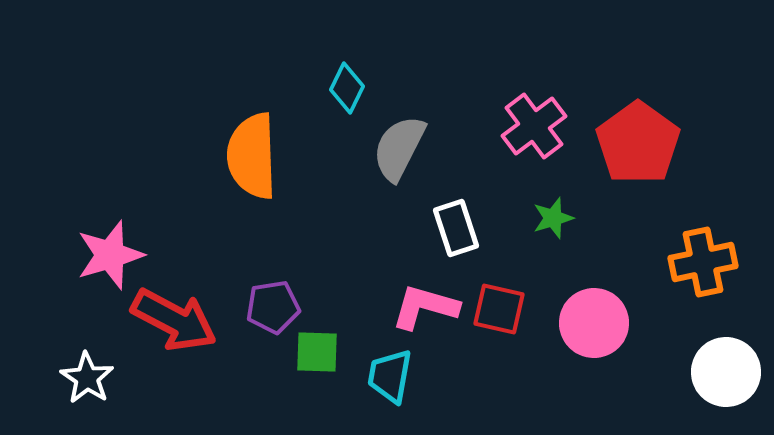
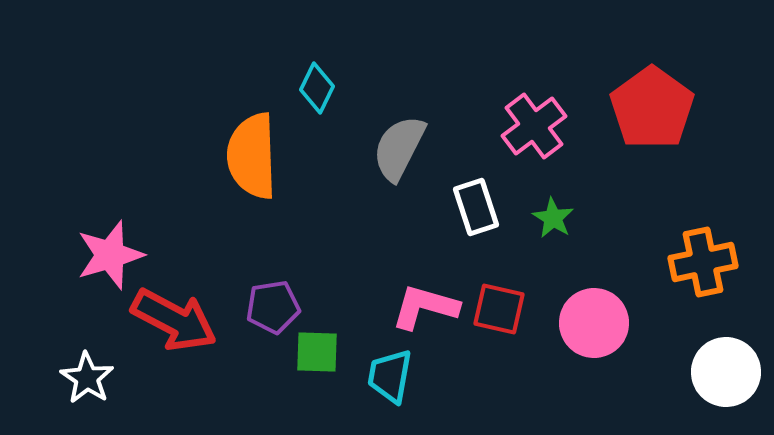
cyan diamond: moved 30 px left
red pentagon: moved 14 px right, 35 px up
green star: rotated 24 degrees counterclockwise
white rectangle: moved 20 px right, 21 px up
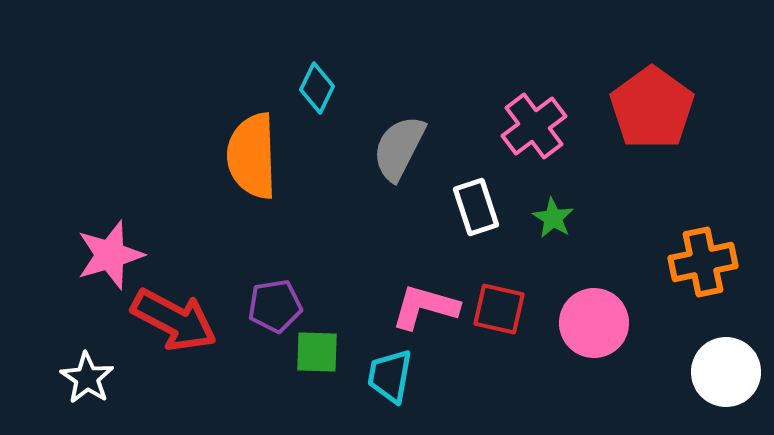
purple pentagon: moved 2 px right, 1 px up
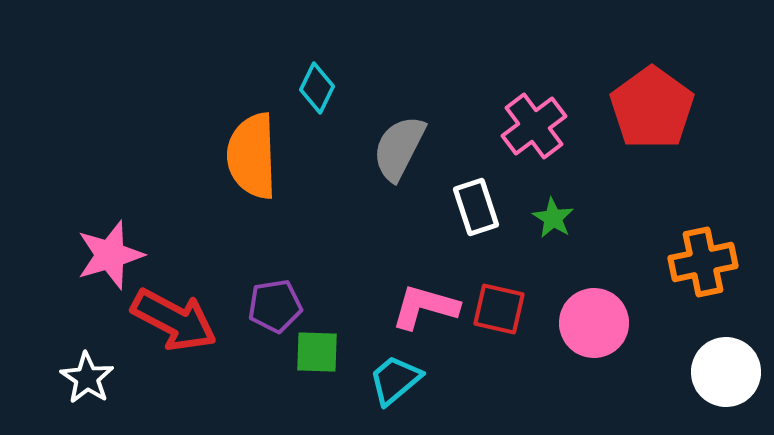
cyan trapezoid: moved 5 px right, 4 px down; rotated 40 degrees clockwise
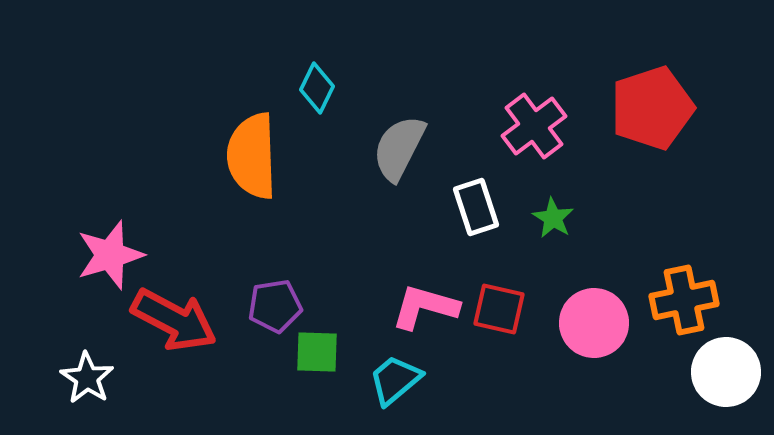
red pentagon: rotated 18 degrees clockwise
orange cross: moved 19 px left, 38 px down
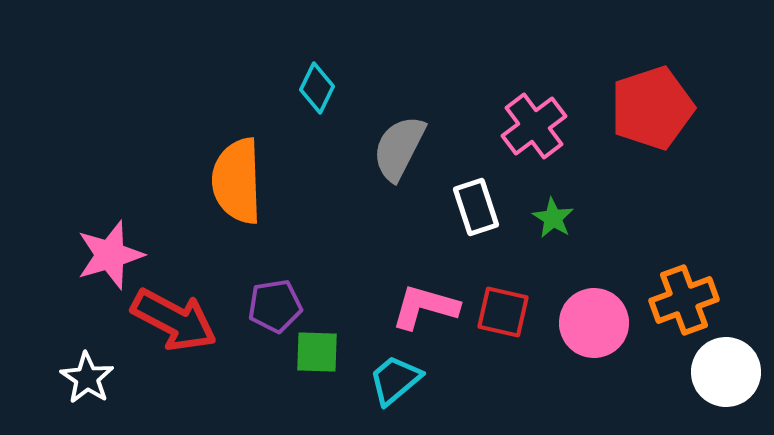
orange semicircle: moved 15 px left, 25 px down
orange cross: rotated 8 degrees counterclockwise
red square: moved 4 px right, 3 px down
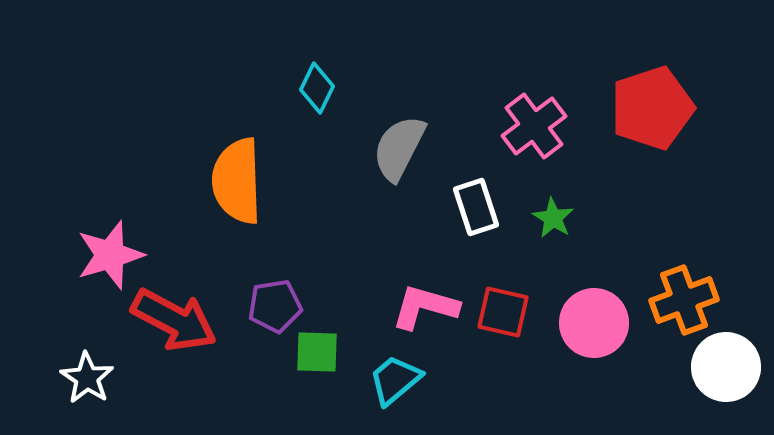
white circle: moved 5 px up
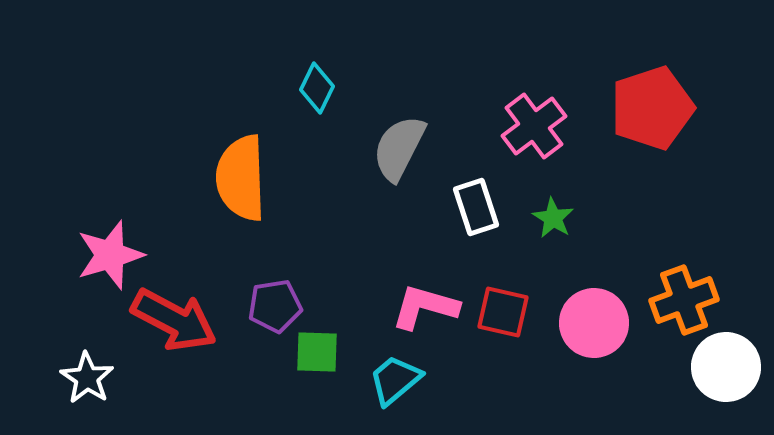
orange semicircle: moved 4 px right, 3 px up
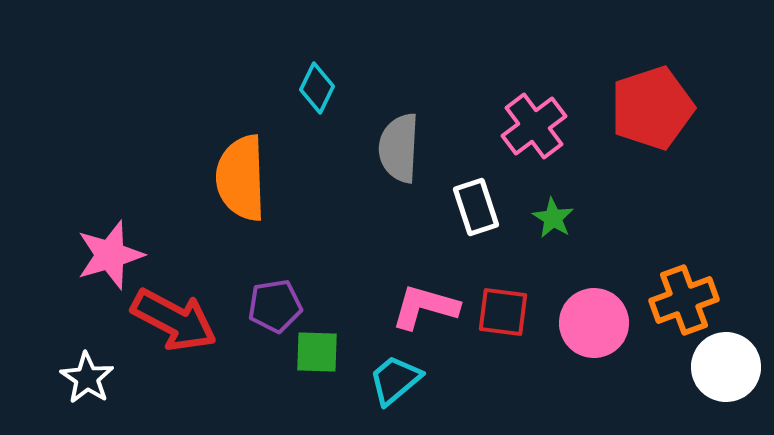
gray semicircle: rotated 24 degrees counterclockwise
red square: rotated 6 degrees counterclockwise
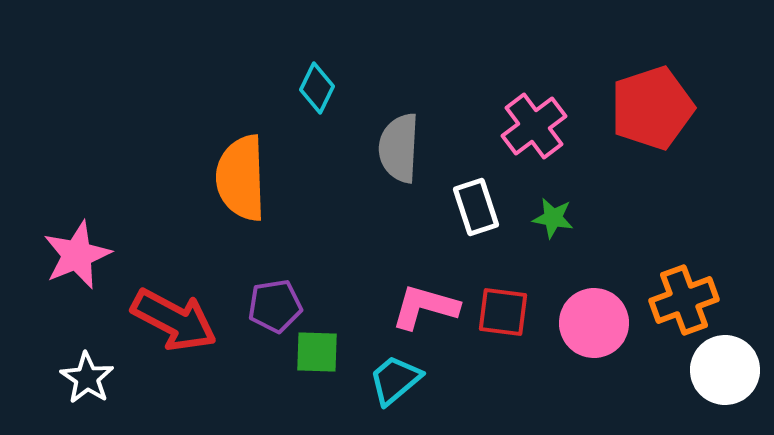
green star: rotated 21 degrees counterclockwise
pink star: moved 33 px left; rotated 6 degrees counterclockwise
white circle: moved 1 px left, 3 px down
